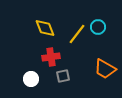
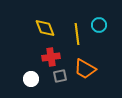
cyan circle: moved 1 px right, 2 px up
yellow line: rotated 45 degrees counterclockwise
orange trapezoid: moved 20 px left
gray square: moved 3 px left
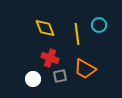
red cross: moved 1 px left, 1 px down; rotated 30 degrees clockwise
white circle: moved 2 px right
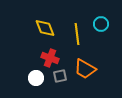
cyan circle: moved 2 px right, 1 px up
white circle: moved 3 px right, 1 px up
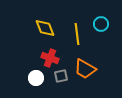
gray square: moved 1 px right
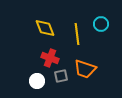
orange trapezoid: rotated 10 degrees counterclockwise
white circle: moved 1 px right, 3 px down
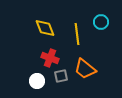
cyan circle: moved 2 px up
orange trapezoid: rotated 20 degrees clockwise
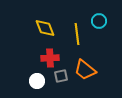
cyan circle: moved 2 px left, 1 px up
red cross: rotated 24 degrees counterclockwise
orange trapezoid: moved 1 px down
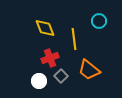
yellow line: moved 3 px left, 5 px down
red cross: rotated 18 degrees counterclockwise
orange trapezoid: moved 4 px right
gray square: rotated 32 degrees counterclockwise
white circle: moved 2 px right
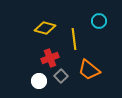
yellow diamond: rotated 55 degrees counterclockwise
